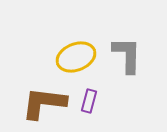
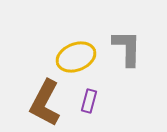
gray L-shape: moved 7 px up
brown L-shape: moved 1 px right; rotated 69 degrees counterclockwise
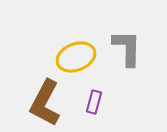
purple rectangle: moved 5 px right, 1 px down
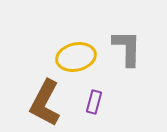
yellow ellipse: rotated 9 degrees clockwise
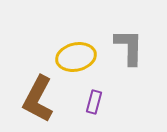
gray L-shape: moved 2 px right, 1 px up
brown L-shape: moved 7 px left, 4 px up
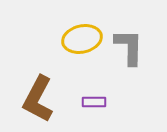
yellow ellipse: moved 6 px right, 18 px up
purple rectangle: rotated 75 degrees clockwise
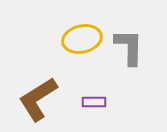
brown L-shape: rotated 30 degrees clockwise
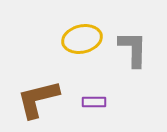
gray L-shape: moved 4 px right, 2 px down
brown L-shape: rotated 18 degrees clockwise
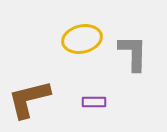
gray L-shape: moved 4 px down
brown L-shape: moved 9 px left
